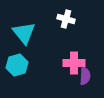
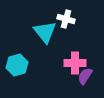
cyan triangle: moved 21 px right, 1 px up
pink cross: moved 1 px right
purple semicircle: rotated 150 degrees counterclockwise
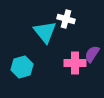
cyan hexagon: moved 5 px right, 2 px down
purple semicircle: moved 7 px right, 22 px up
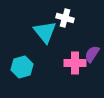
white cross: moved 1 px left, 1 px up
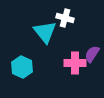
cyan hexagon: rotated 20 degrees counterclockwise
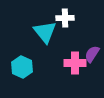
white cross: rotated 18 degrees counterclockwise
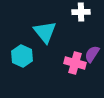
white cross: moved 16 px right, 6 px up
pink cross: rotated 15 degrees clockwise
cyan hexagon: moved 11 px up
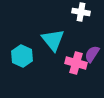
white cross: rotated 12 degrees clockwise
cyan triangle: moved 8 px right, 8 px down
pink cross: moved 1 px right
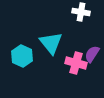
cyan triangle: moved 2 px left, 3 px down
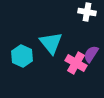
white cross: moved 6 px right
purple semicircle: moved 1 px left
pink cross: rotated 15 degrees clockwise
